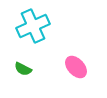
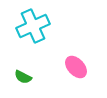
green semicircle: moved 8 px down
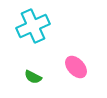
green semicircle: moved 10 px right
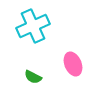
pink ellipse: moved 3 px left, 3 px up; rotated 20 degrees clockwise
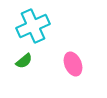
green semicircle: moved 9 px left, 16 px up; rotated 66 degrees counterclockwise
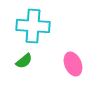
cyan cross: rotated 28 degrees clockwise
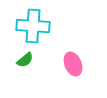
green semicircle: moved 1 px right, 1 px up
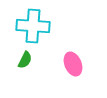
green semicircle: rotated 24 degrees counterclockwise
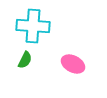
pink ellipse: rotated 40 degrees counterclockwise
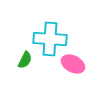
cyan cross: moved 17 px right, 13 px down
